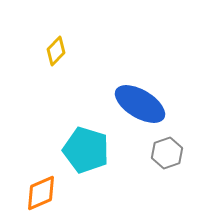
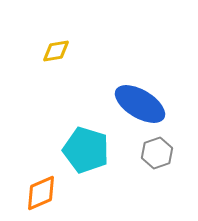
yellow diamond: rotated 36 degrees clockwise
gray hexagon: moved 10 px left
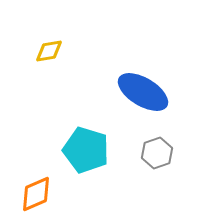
yellow diamond: moved 7 px left
blue ellipse: moved 3 px right, 12 px up
orange diamond: moved 5 px left, 1 px down
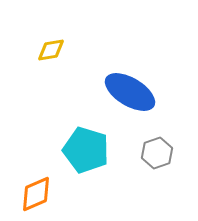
yellow diamond: moved 2 px right, 1 px up
blue ellipse: moved 13 px left
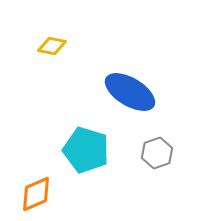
yellow diamond: moved 1 px right, 4 px up; rotated 20 degrees clockwise
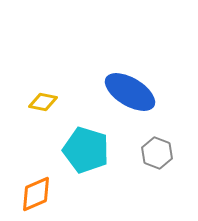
yellow diamond: moved 9 px left, 56 px down
gray hexagon: rotated 20 degrees counterclockwise
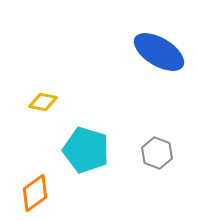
blue ellipse: moved 29 px right, 40 px up
orange diamond: moved 1 px left, 1 px up; rotated 12 degrees counterclockwise
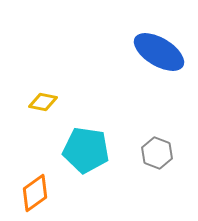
cyan pentagon: rotated 9 degrees counterclockwise
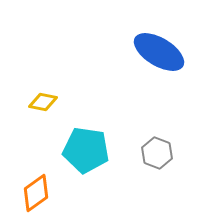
orange diamond: moved 1 px right
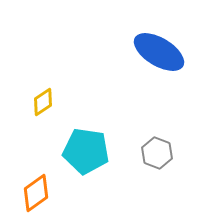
yellow diamond: rotated 44 degrees counterclockwise
cyan pentagon: moved 1 px down
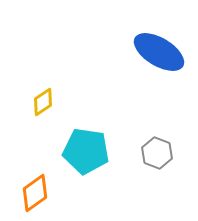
orange diamond: moved 1 px left
